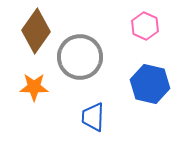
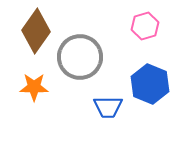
pink hexagon: rotated 20 degrees clockwise
blue hexagon: rotated 9 degrees clockwise
blue trapezoid: moved 15 px right, 10 px up; rotated 92 degrees counterclockwise
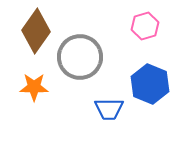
blue trapezoid: moved 1 px right, 2 px down
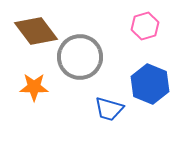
brown diamond: rotated 72 degrees counterclockwise
blue trapezoid: rotated 16 degrees clockwise
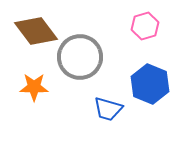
blue trapezoid: moved 1 px left
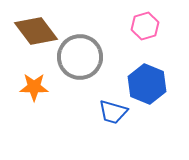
blue hexagon: moved 3 px left
blue trapezoid: moved 5 px right, 3 px down
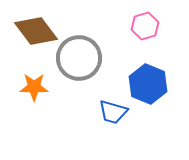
gray circle: moved 1 px left, 1 px down
blue hexagon: moved 1 px right
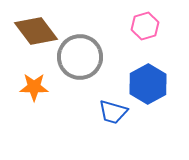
gray circle: moved 1 px right, 1 px up
blue hexagon: rotated 9 degrees clockwise
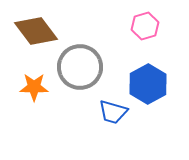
gray circle: moved 10 px down
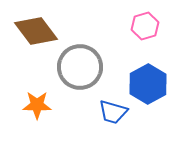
orange star: moved 3 px right, 18 px down
